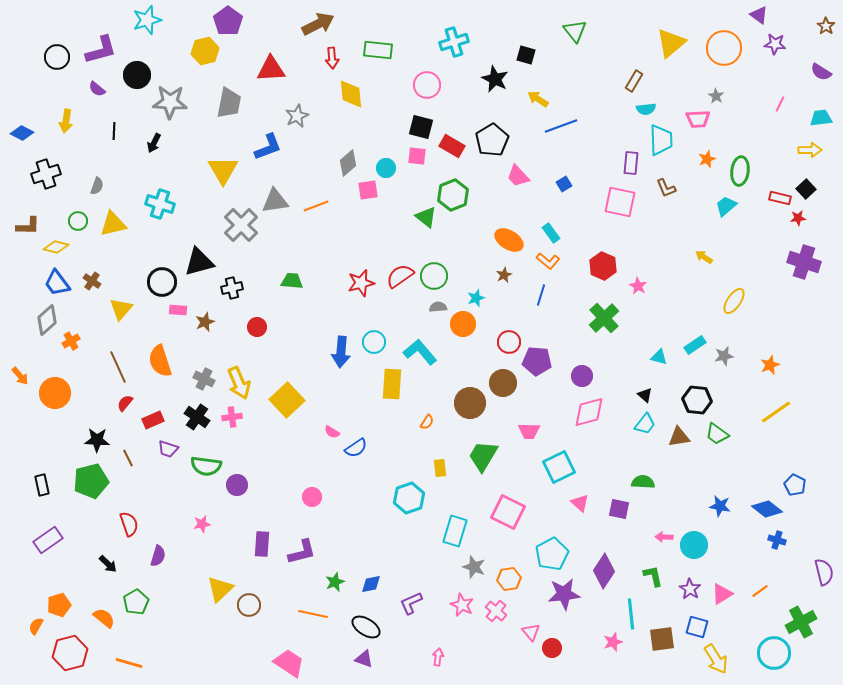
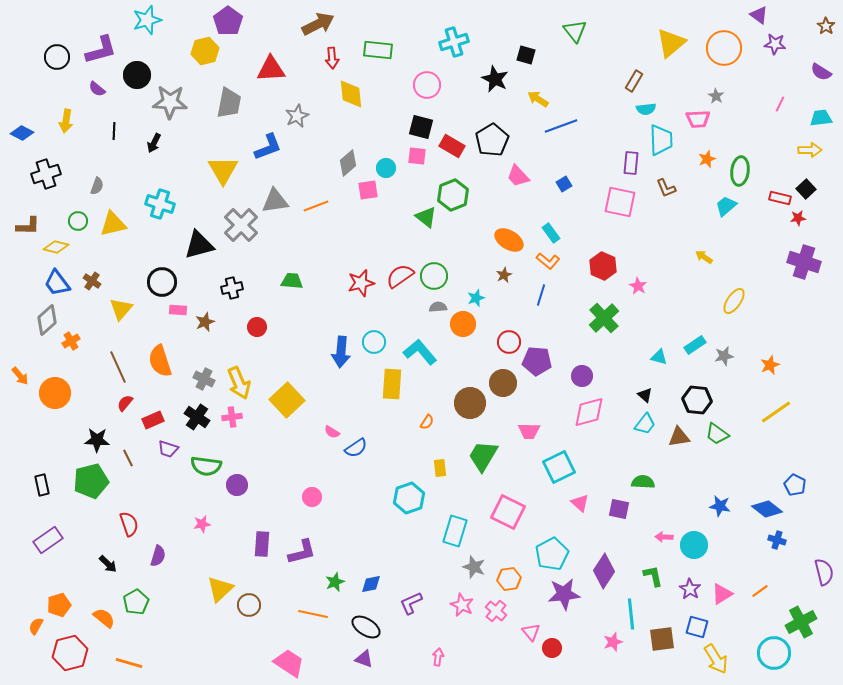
black triangle at (199, 262): moved 17 px up
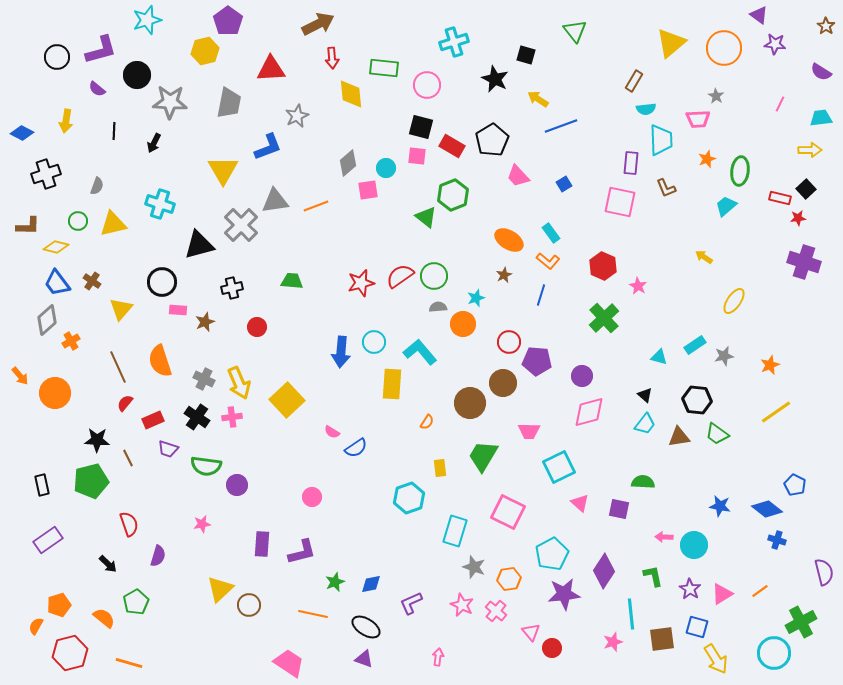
green rectangle at (378, 50): moved 6 px right, 18 px down
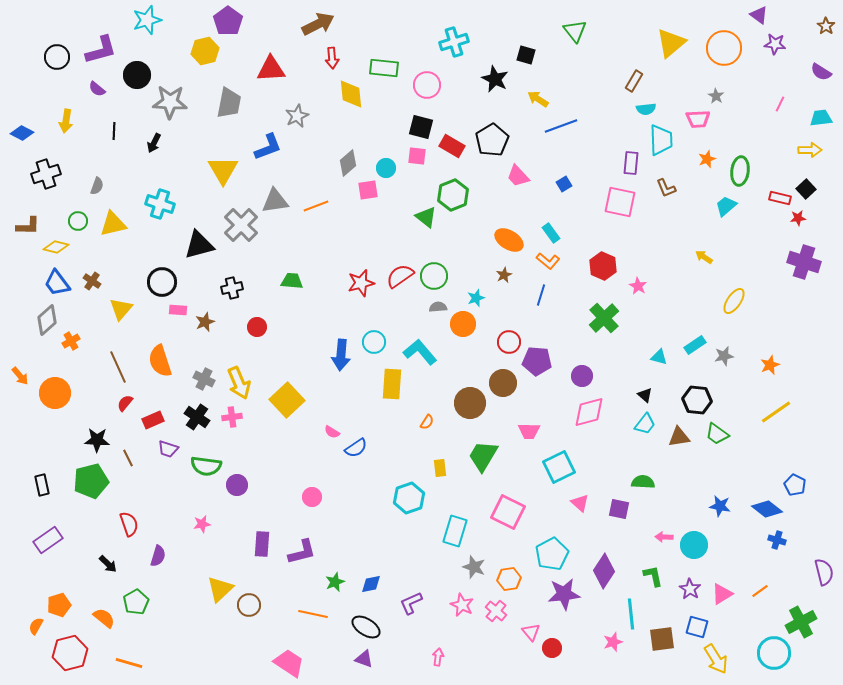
blue arrow at (341, 352): moved 3 px down
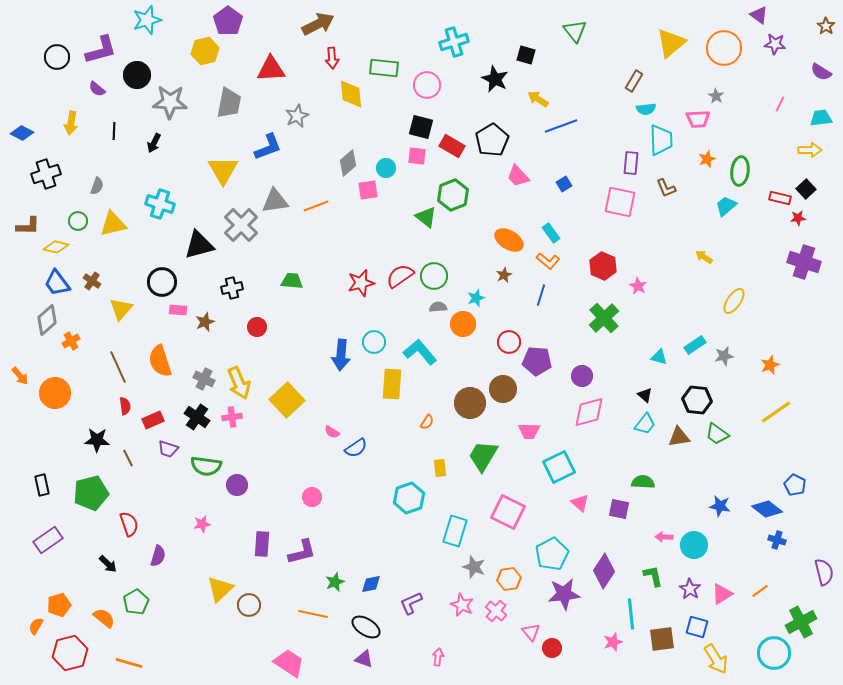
yellow arrow at (66, 121): moved 5 px right, 2 px down
brown circle at (503, 383): moved 6 px down
red semicircle at (125, 403): moved 3 px down; rotated 132 degrees clockwise
green pentagon at (91, 481): moved 12 px down
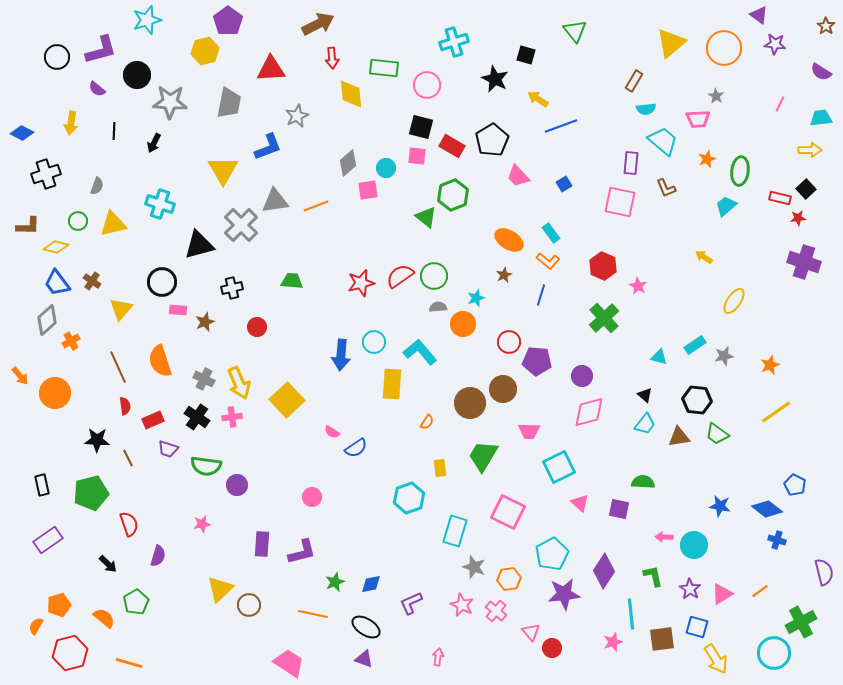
cyan trapezoid at (661, 140): moved 2 px right, 1 px down; rotated 48 degrees counterclockwise
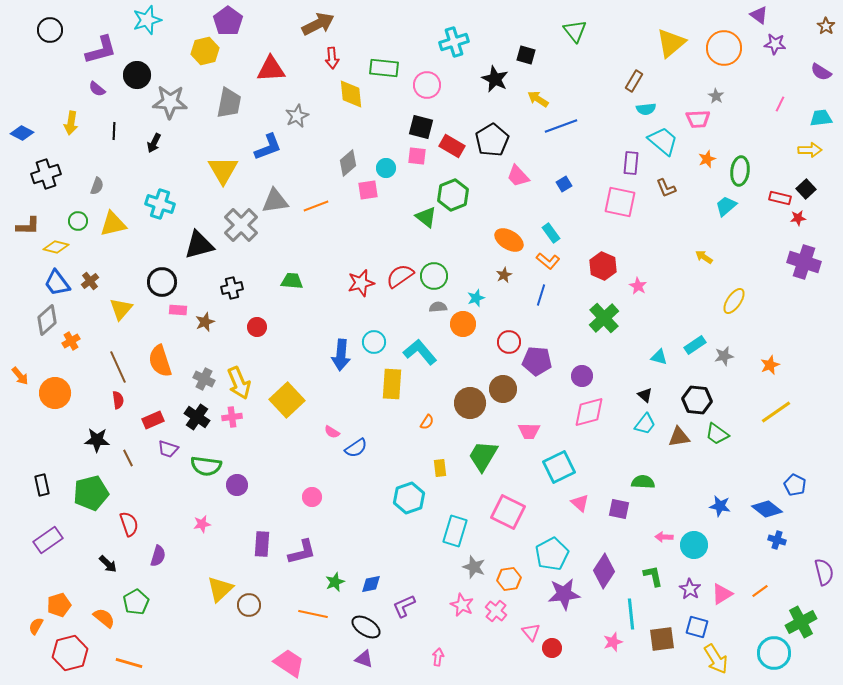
black circle at (57, 57): moved 7 px left, 27 px up
brown cross at (92, 281): moved 2 px left; rotated 18 degrees clockwise
red semicircle at (125, 406): moved 7 px left, 6 px up
purple L-shape at (411, 603): moved 7 px left, 3 px down
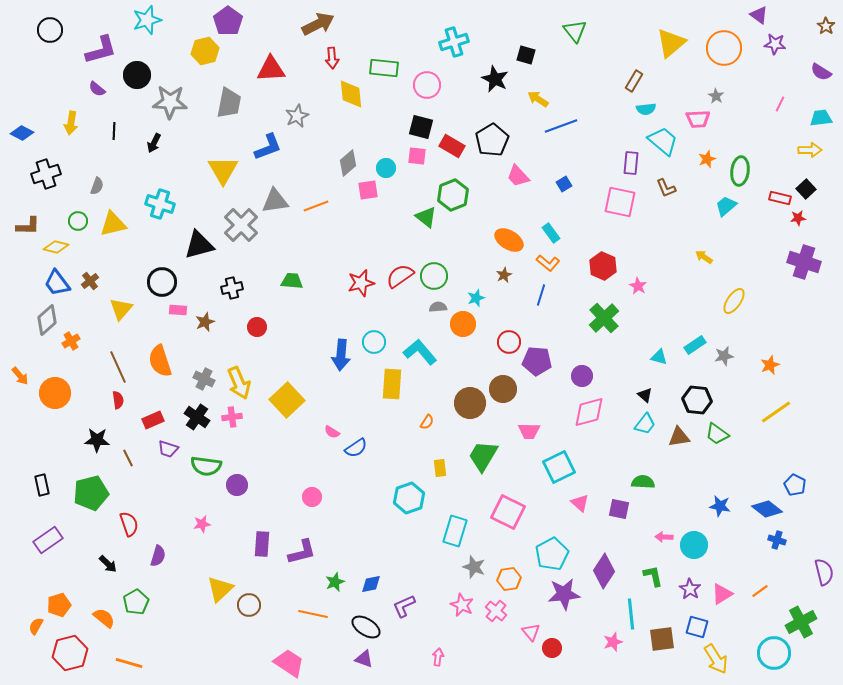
orange L-shape at (548, 261): moved 2 px down
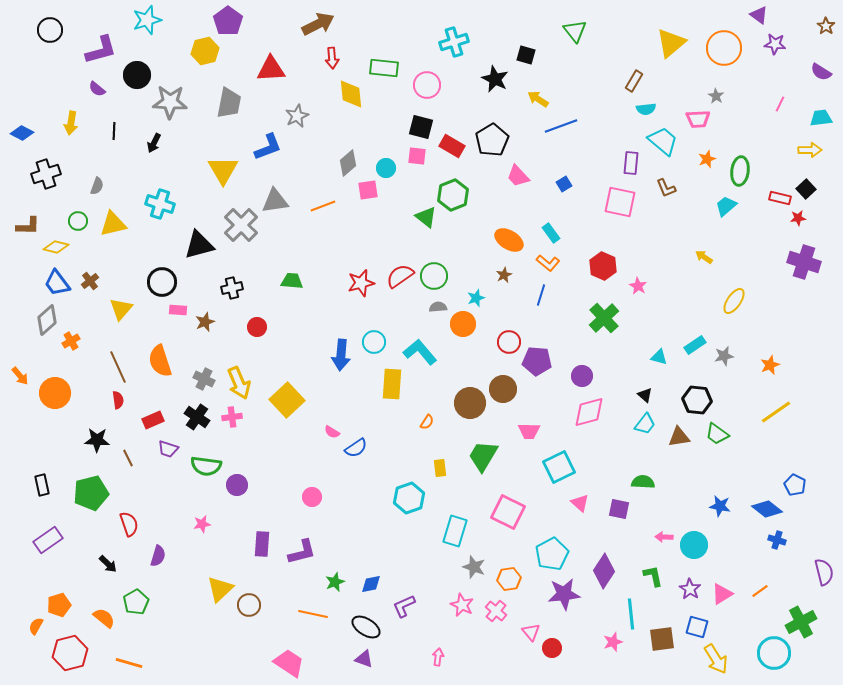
orange line at (316, 206): moved 7 px right
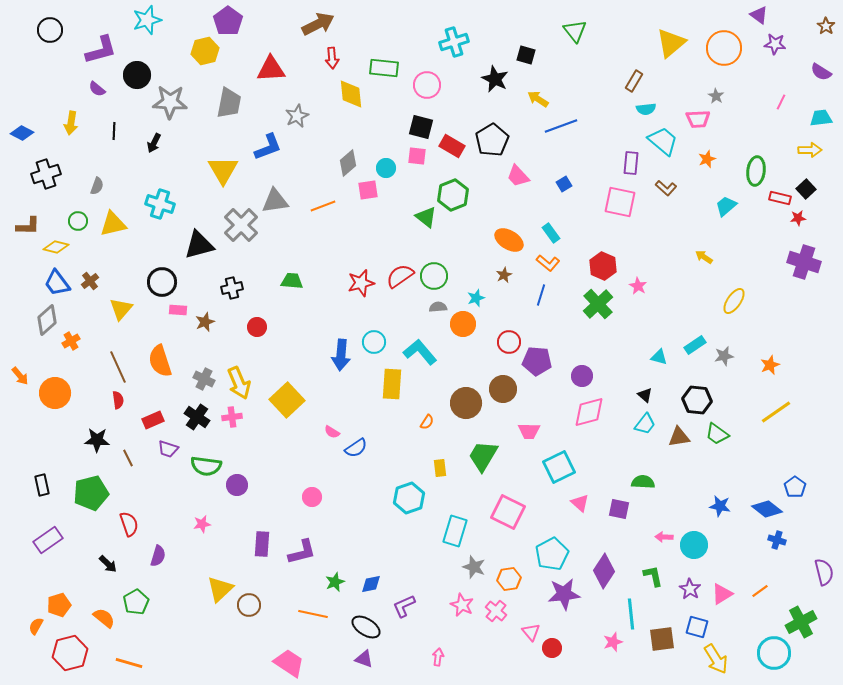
pink line at (780, 104): moved 1 px right, 2 px up
green ellipse at (740, 171): moved 16 px right
brown L-shape at (666, 188): rotated 25 degrees counterclockwise
green cross at (604, 318): moved 6 px left, 14 px up
brown circle at (470, 403): moved 4 px left
blue pentagon at (795, 485): moved 2 px down; rotated 10 degrees clockwise
